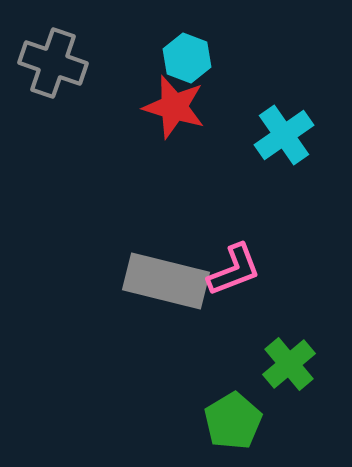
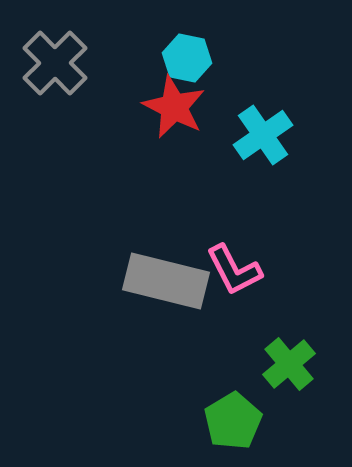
cyan hexagon: rotated 9 degrees counterclockwise
gray cross: moved 2 px right; rotated 26 degrees clockwise
red star: rotated 10 degrees clockwise
cyan cross: moved 21 px left
pink L-shape: rotated 84 degrees clockwise
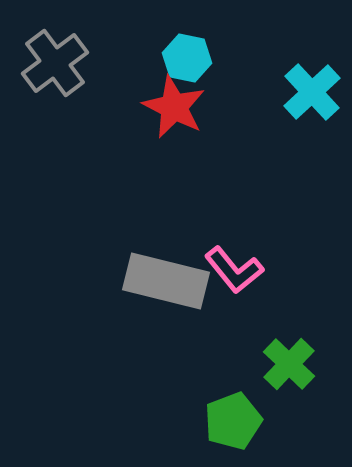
gray cross: rotated 8 degrees clockwise
cyan cross: moved 49 px right, 43 px up; rotated 8 degrees counterclockwise
pink L-shape: rotated 12 degrees counterclockwise
green cross: rotated 6 degrees counterclockwise
green pentagon: rotated 10 degrees clockwise
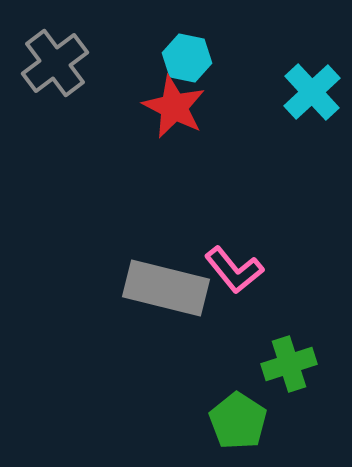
gray rectangle: moved 7 px down
green cross: rotated 28 degrees clockwise
green pentagon: moved 5 px right; rotated 18 degrees counterclockwise
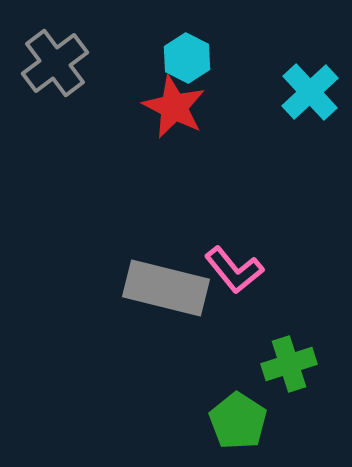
cyan hexagon: rotated 15 degrees clockwise
cyan cross: moved 2 px left
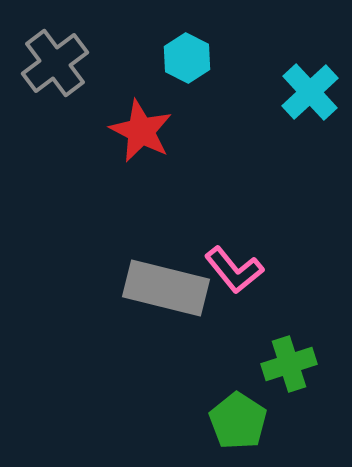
red star: moved 33 px left, 24 px down
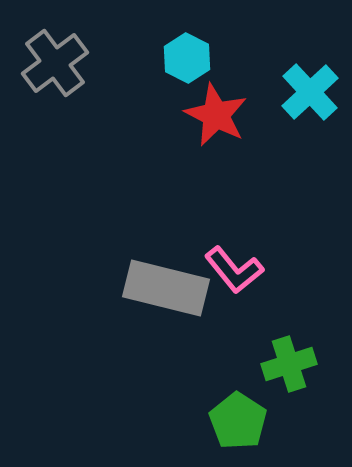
red star: moved 75 px right, 16 px up
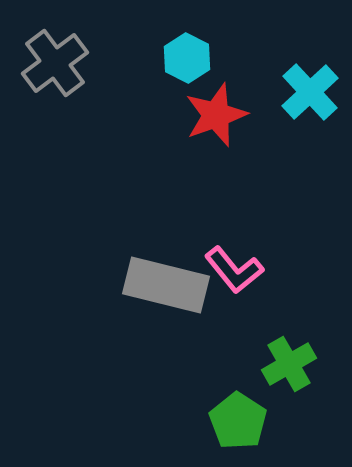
red star: rotated 26 degrees clockwise
gray rectangle: moved 3 px up
green cross: rotated 12 degrees counterclockwise
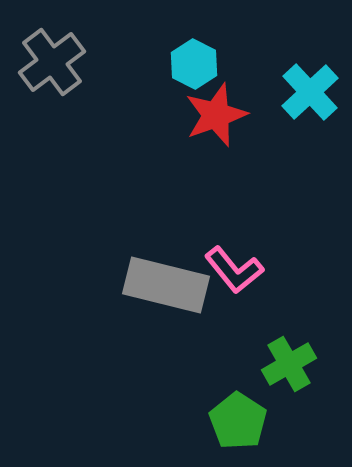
cyan hexagon: moved 7 px right, 6 px down
gray cross: moved 3 px left, 1 px up
